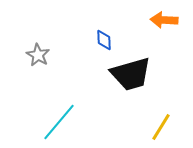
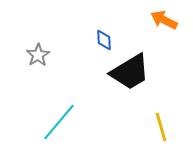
orange arrow: rotated 24 degrees clockwise
gray star: rotated 10 degrees clockwise
black trapezoid: moved 1 px left, 2 px up; rotated 15 degrees counterclockwise
yellow line: rotated 48 degrees counterclockwise
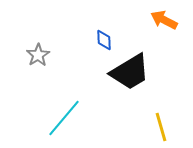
cyan line: moved 5 px right, 4 px up
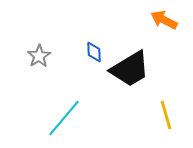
blue diamond: moved 10 px left, 12 px down
gray star: moved 1 px right, 1 px down
black trapezoid: moved 3 px up
yellow line: moved 5 px right, 12 px up
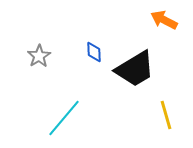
black trapezoid: moved 5 px right
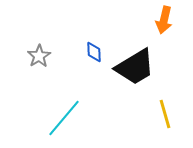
orange arrow: rotated 104 degrees counterclockwise
black trapezoid: moved 2 px up
yellow line: moved 1 px left, 1 px up
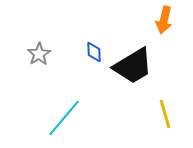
gray star: moved 2 px up
black trapezoid: moved 2 px left, 1 px up
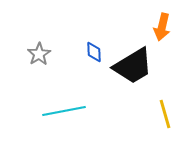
orange arrow: moved 2 px left, 7 px down
cyan line: moved 7 px up; rotated 39 degrees clockwise
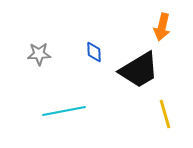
gray star: rotated 30 degrees clockwise
black trapezoid: moved 6 px right, 4 px down
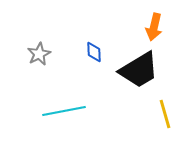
orange arrow: moved 8 px left
gray star: rotated 25 degrees counterclockwise
